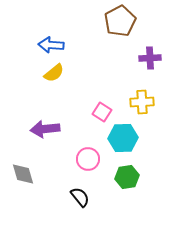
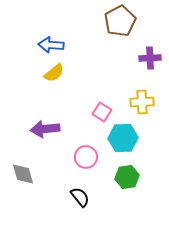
pink circle: moved 2 px left, 2 px up
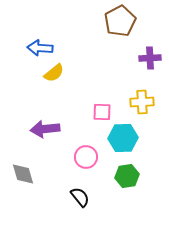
blue arrow: moved 11 px left, 3 px down
pink square: rotated 30 degrees counterclockwise
green hexagon: moved 1 px up
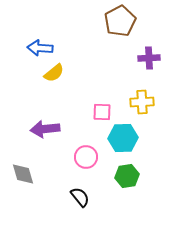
purple cross: moved 1 px left
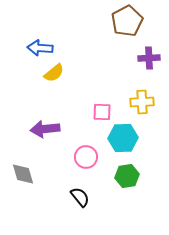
brown pentagon: moved 7 px right
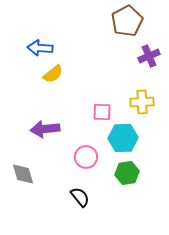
purple cross: moved 2 px up; rotated 20 degrees counterclockwise
yellow semicircle: moved 1 px left, 1 px down
green hexagon: moved 3 px up
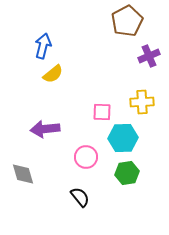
blue arrow: moved 3 px right, 2 px up; rotated 100 degrees clockwise
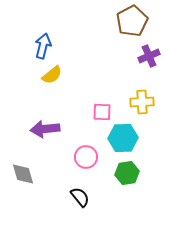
brown pentagon: moved 5 px right
yellow semicircle: moved 1 px left, 1 px down
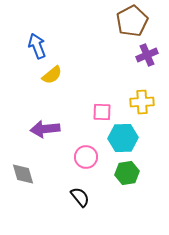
blue arrow: moved 6 px left; rotated 35 degrees counterclockwise
purple cross: moved 2 px left, 1 px up
